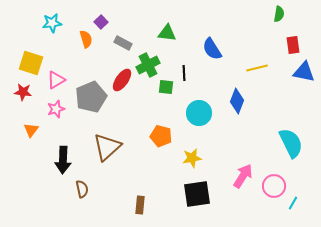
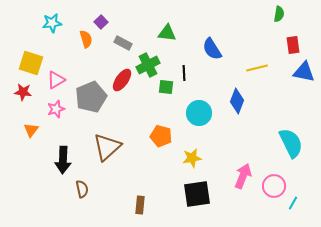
pink arrow: rotated 10 degrees counterclockwise
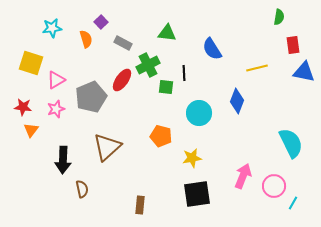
green semicircle: moved 3 px down
cyan star: moved 5 px down
red star: moved 15 px down
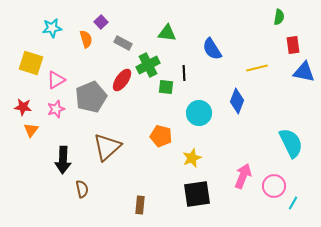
yellow star: rotated 12 degrees counterclockwise
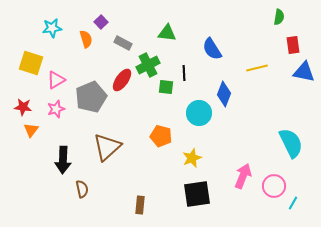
blue diamond: moved 13 px left, 7 px up
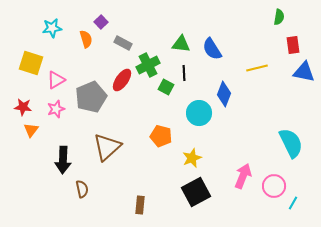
green triangle: moved 14 px right, 11 px down
green square: rotated 21 degrees clockwise
black square: moved 1 px left, 2 px up; rotated 20 degrees counterclockwise
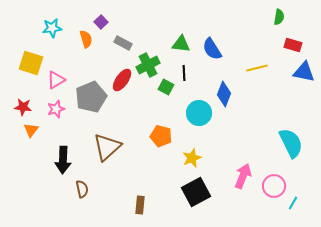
red rectangle: rotated 66 degrees counterclockwise
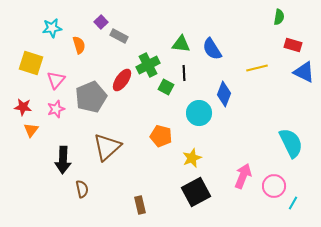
orange semicircle: moved 7 px left, 6 px down
gray rectangle: moved 4 px left, 7 px up
blue triangle: rotated 15 degrees clockwise
pink triangle: rotated 18 degrees counterclockwise
brown rectangle: rotated 18 degrees counterclockwise
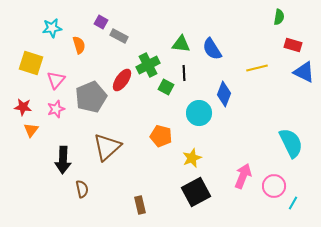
purple square: rotated 16 degrees counterclockwise
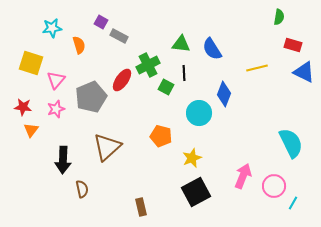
brown rectangle: moved 1 px right, 2 px down
